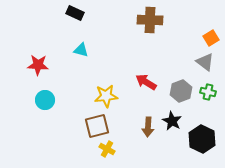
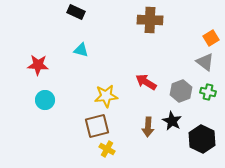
black rectangle: moved 1 px right, 1 px up
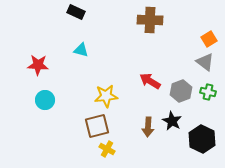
orange square: moved 2 px left, 1 px down
red arrow: moved 4 px right, 1 px up
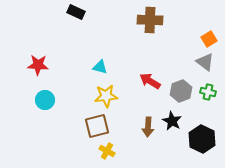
cyan triangle: moved 19 px right, 17 px down
yellow cross: moved 2 px down
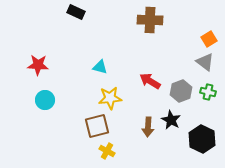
yellow star: moved 4 px right, 2 px down
black star: moved 1 px left, 1 px up
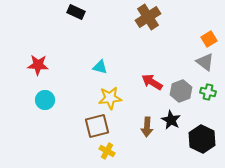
brown cross: moved 2 px left, 3 px up; rotated 35 degrees counterclockwise
red arrow: moved 2 px right, 1 px down
brown arrow: moved 1 px left
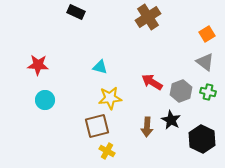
orange square: moved 2 px left, 5 px up
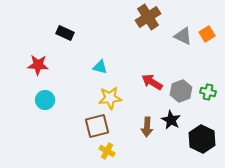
black rectangle: moved 11 px left, 21 px down
gray triangle: moved 22 px left, 26 px up; rotated 12 degrees counterclockwise
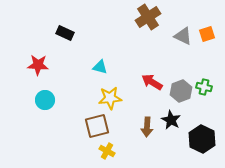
orange square: rotated 14 degrees clockwise
green cross: moved 4 px left, 5 px up
